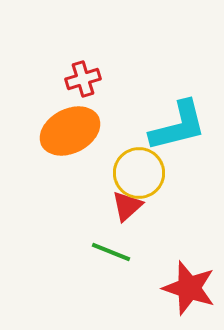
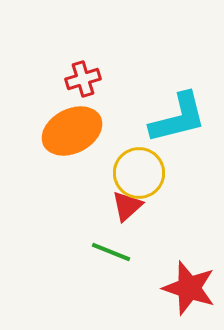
cyan L-shape: moved 8 px up
orange ellipse: moved 2 px right
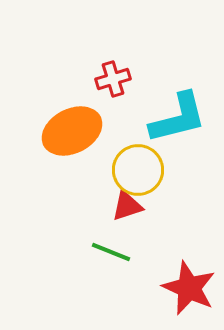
red cross: moved 30 px right
yellow circle: moved 1 px left, 3 px up
red triangle: rotated 24 degrees clockwise
red star: rotated 6 degrees clockwise
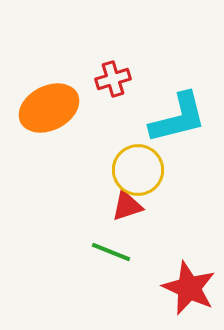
orange ellipse: moved 23 px left, 23 px up
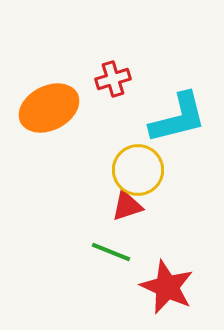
red star: moved 22 px left, 1 px up
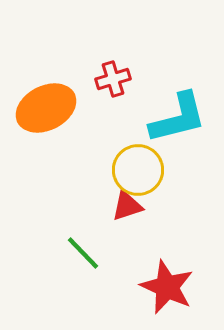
orange ellipse: moved 3 px left
green line: moved 28 px left, 1 px down; rotated 24 degrees clockwise
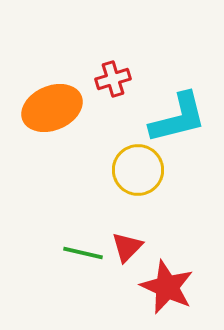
orange ellipse: moved 6 px right; rotated 4 degrees clockwise
red triangle: moved 41 px down; rotated 28 degrees counterclockwise
green line: rotated 33 degrees counterclockwise
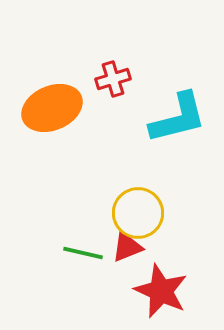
yellow circle: moved 43 px down
red triangle: rotated 24 degrees clockwise
red star: moved 6 px left, 4 px down
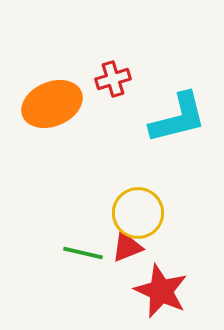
orange ellipse: moved 4 px up
